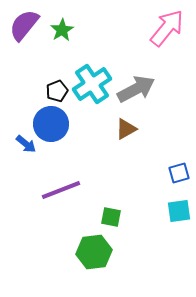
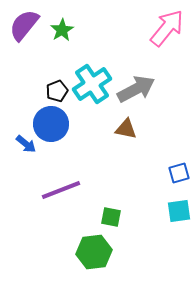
brown triangle: rotated 40 degrees clockwise
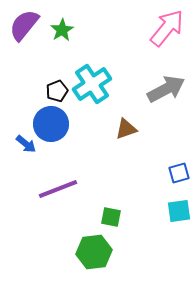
gray arrow: moved 30 px right
brown triangle: rotated 30 degrees counterclockwise
purple line: moved 3 px left, 1 px up
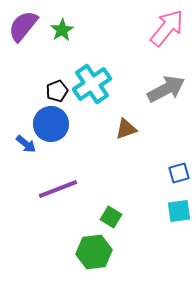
purple semicircle: moved 1 px left, 1 px down
green square: rotated 20 degrees clockwise
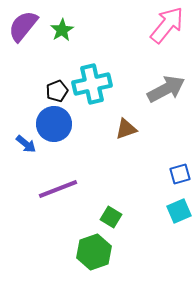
pink arrow: moved 3 px up
cyan cross: rotated 21 degrees clockwise
blue circle: moved 3 px right
blue square: moved 1 px right, 1 px down
cyan square: rotated 15 degrees counterclockwise
green hexagon: rotated 12 degrees counterclockwise
